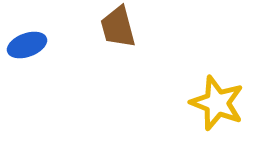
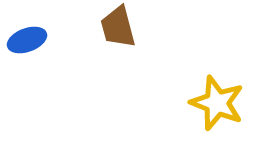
blue ellipse: moved 5 px up
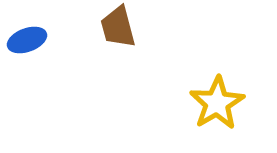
yellow star: rotated 20 degrees clockwise
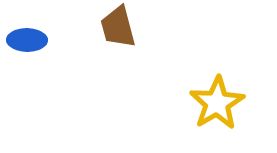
blue ellipse: rotated 21 degrees clockwise
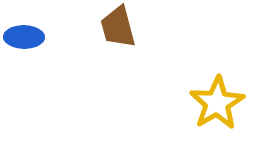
blue ellipse: moved 3 px left, 3 px up
